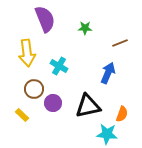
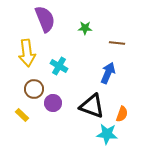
brown line: moved 3 px left; rotated 28 degrees clockwise
black triangle: moved 4 px right; rotated 32 degrees clockwise
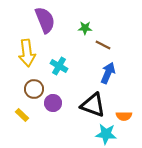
purple semicircle: moved 1 px down
brown line: moved 14 px left, 2 px down; rotated 21 degrees clockwise
black triangle: moved 1 px right, 1 px up
orange semicircle: moved 2 px right, 2 px down; rotated 70 degrees clockwise
cyan star: moved 1 px left
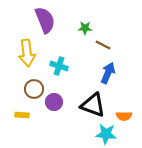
cyan cross: rotated 12 degrees counterclockwise
purple circle: moved 1 px right, 1 px up
yellow rectangle: rotated 40 degrees counterclockwise
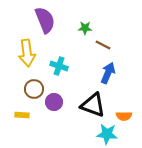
cyan star: moved 1 px right
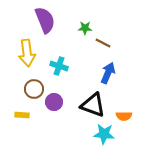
brown line: moved 2 px up
cyan star: moved 3 px left
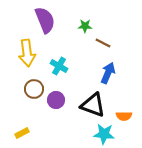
green star: moved 2 px up
cyan cross: rotated 12 degrees clockwise
purple circle: moved 2 px right, 2 px up
yellow rectangle: moved 18 px down; rotated 32 degrees counterclockwise
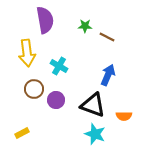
purple semicircle: rotated 12 degrees clockwise
brown line: moved 4 px right, 6 px up
blue arrow: moved 2 px down
cyan star: moved 9 px left; rotated 15 degrees clockwise
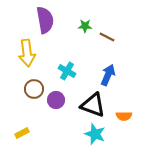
cyan cross: moved 8 px right, 5 px down
